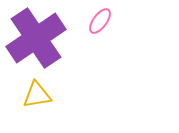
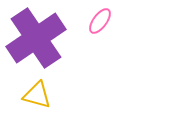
yellow triangle: rotated 24 degrees clockwise
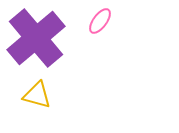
purple cross: rotated 6 degrees counterclockwise
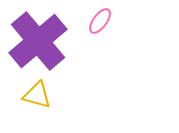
purple cross: moved 2 px right, 3 px down
